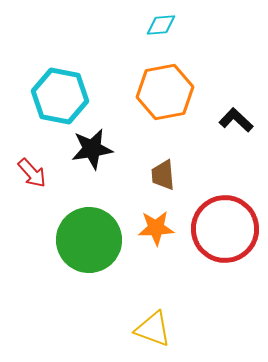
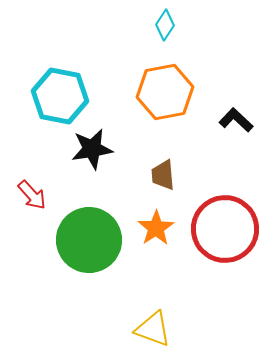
cyan diamond: moved 4 px right; rotated 52 degrees counterclockwise
red arrow: moved 22 px down
orange star: rotated 30 degrees counterclockwise
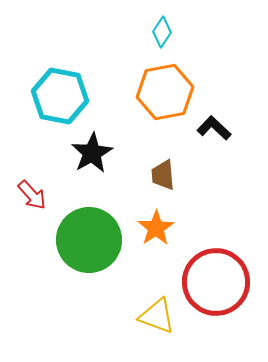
cyan diamond: moved 3 px left, 7 px down
black L-shape: moved 22 px left, 8 px down
black star: moved 4 px down; rotated 21 degrees counterclockwise
red circle: moved 9 px left, 53 px down
yellow triangle: moved 4 px right, 13 px up
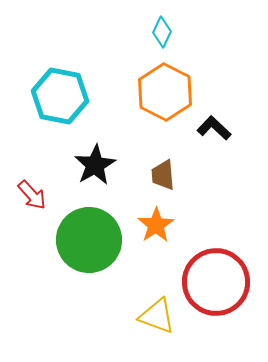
cyan diamond: rotated 8 degrees counterclockwise
orange hexagon: rotated 22 degrees counterclockwise
black star: moved 3 px right, 12 px down
orange star: moved 3 px up
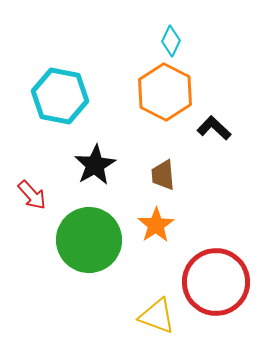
cyan diamond: moved 9 px right, 9 px down
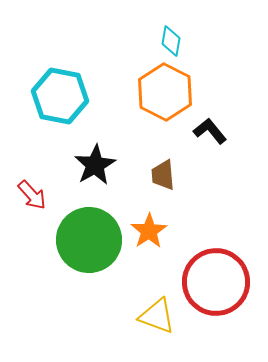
cyan diamond: rotated 16 degrees counterclockwise
black L-shape: moved 4 px left, 3 px down; rotated 8 degrees clockwise
orange star: moved 7 px left, 6 px down
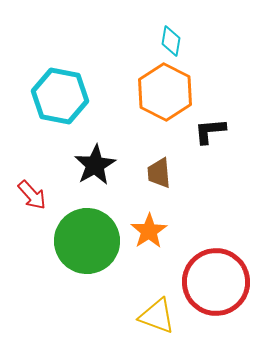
black L-shape: rotated 56 degrees counterclockwise
brown trapezoid: moved 4 px left, 2 px up
green circle: moved 2 px left, 1 px down
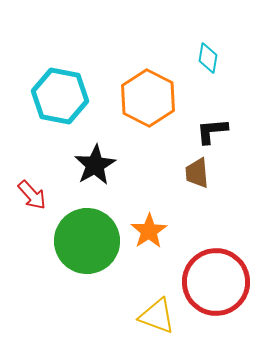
cyan diamond: moved 37 px right, 17 px down
orange hexagon: moved 17 px left, 6 px down
black L-shape: moved 2 px right
brown trapezoid: moved 38 px right
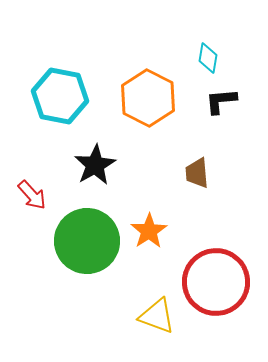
black L-shape: moved 9 px right, 30 px up
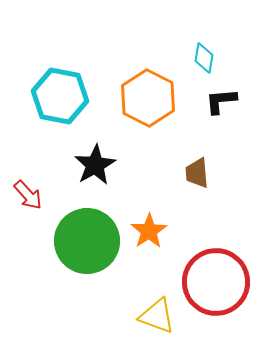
cyan diamond: moved 4 px left
red arrow: moved 4 px left
